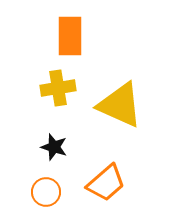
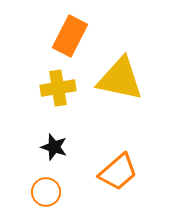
orange rectangle: rotated 27 degrees clockwise
yellow triangle: moved 26 px up; rotated 12 degrees counterclockwise
orange trapezoid: moved 12 px right, 11 px up
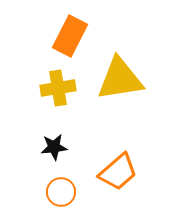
yellow triangle: rotated 21 degrees counterclockwise
black star: rotated 24 degrees counterclockwise
orange circle: moved 15 px right
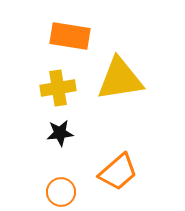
orange rectangle: rotated 72 degrees clockwise
black star: moved 6 px right, 14 px up
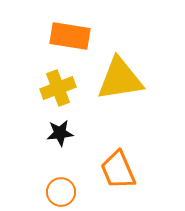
yellow cross: rotated 12 degrees counterclockwise
orange trapezoid: moved 2 px up; rotated 108 degrees clockwise
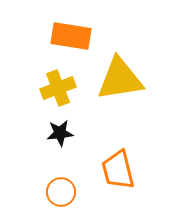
orange rectangle: moved 1 px right
orange trapezoid: rotated 9 degrees clockwise
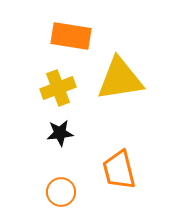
orange trapezoid: moved 1 px right
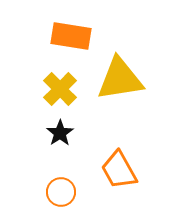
yellow cross: moved 2 px right, 1 px down; rotated 24 degrees counterclockwise
black star: rotated 28 degrees counterclockwise
orange trapezoid: rotated 15 degrees counterclockwise
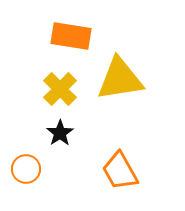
orange trapezoid: moved 1 px right, 1 px down
orange circle: moved 35 px left, 23 px up
